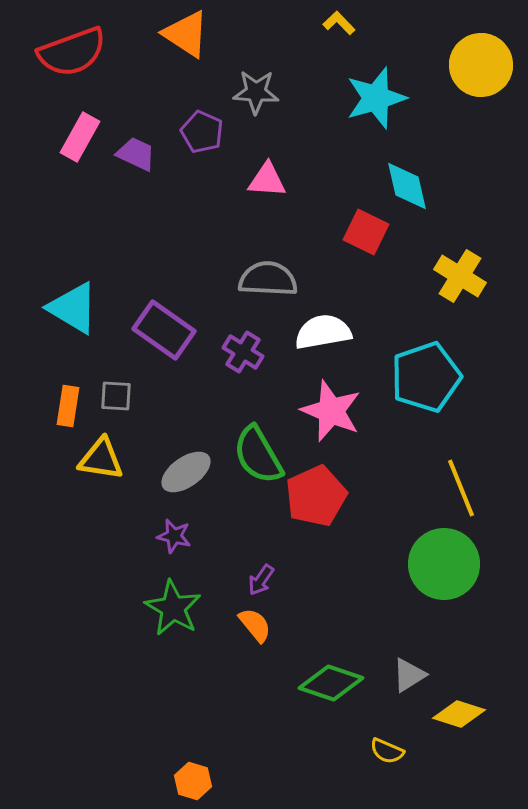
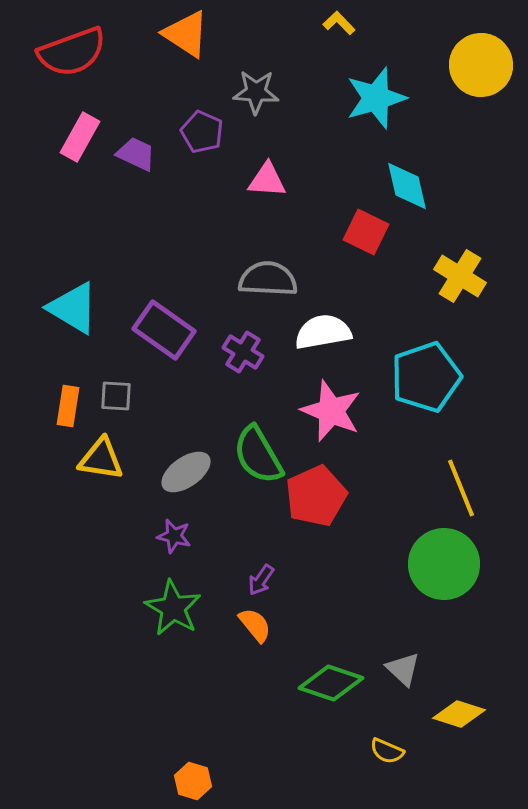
gray triangle: moved 6 px left, 6 px up; rotated 45 degrees counterclockwise
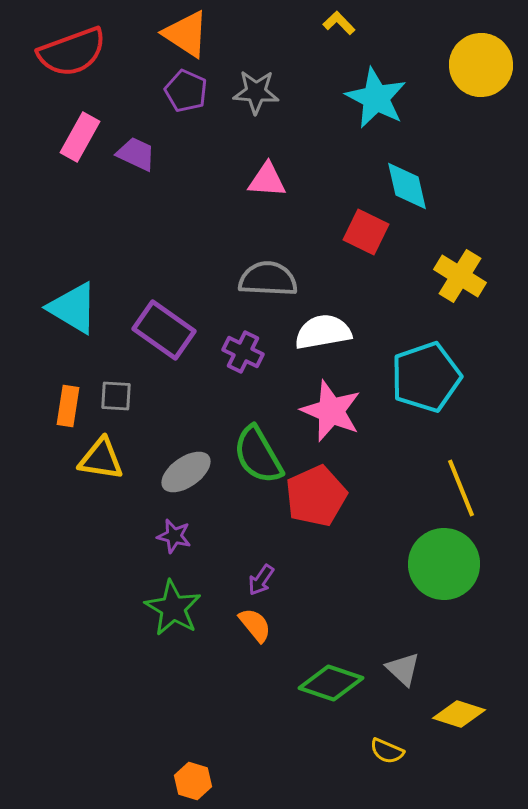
cyan star: rotated 28 degrees counterclockwise
purple pentagon: moved 16 px left, 41 px up
purple cross: rotated 6 degrees counterclockwise
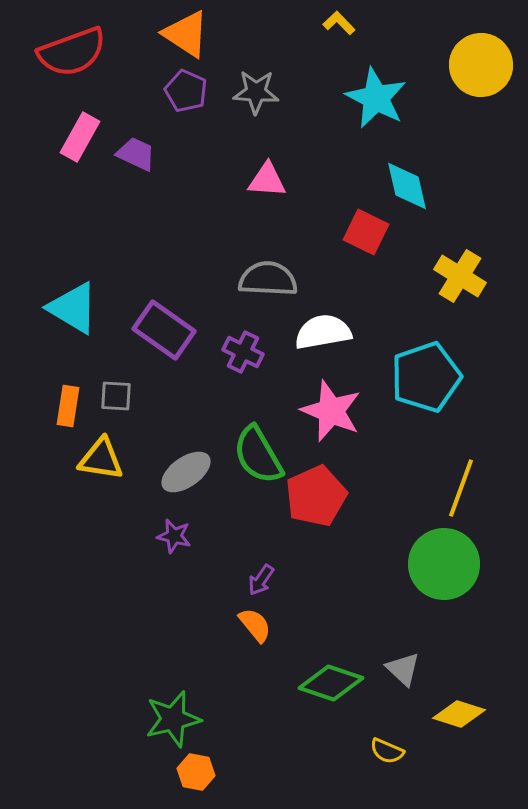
yellow line: rotated 42 degrees clockwise
green star: moved 111 px down; rotated 28 degrees clockwise
orange hexagon: moved 3 px right, 9 px up; rotated 6 degrees counterclockwise
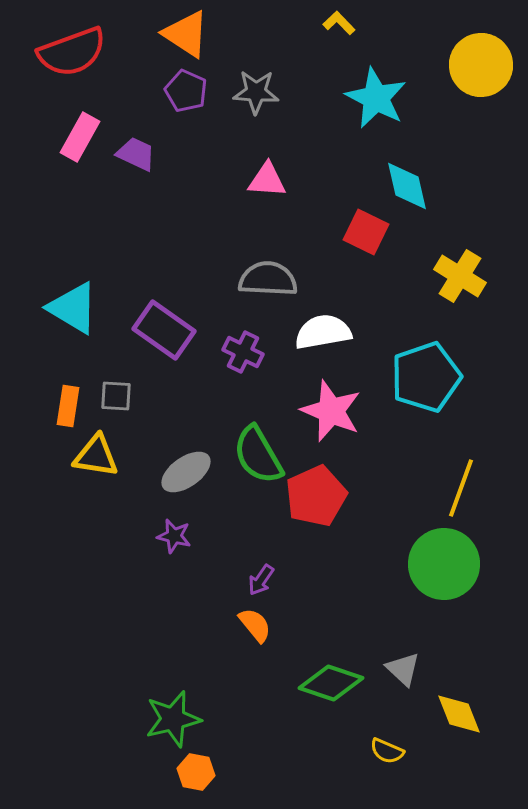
yellow triangle: moved 5 px left, 3 px up
yellow diamond: rotated 51 degrees clockwise
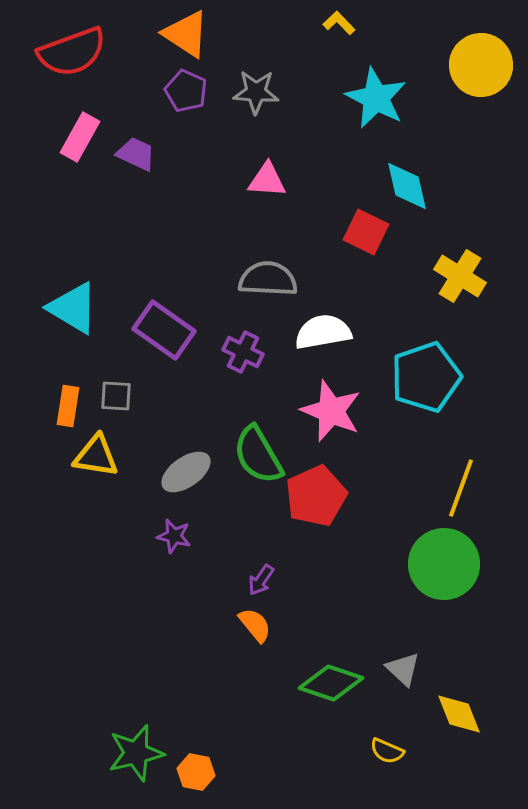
green star: moved 37 px left, 34 px down
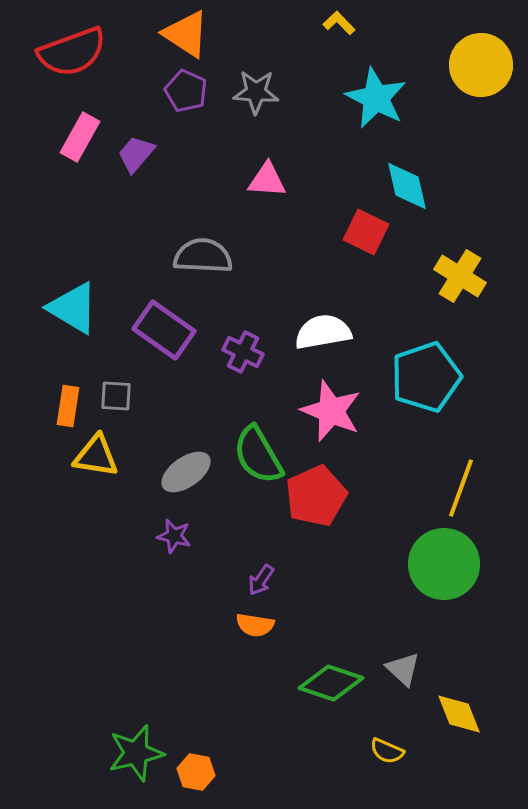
purple trapezoid: rotated 75 degrees counterclockwise
gray semicircle: moved 65 px left, 23 px up
orange semicircle: rotated 138 degrees clockwise
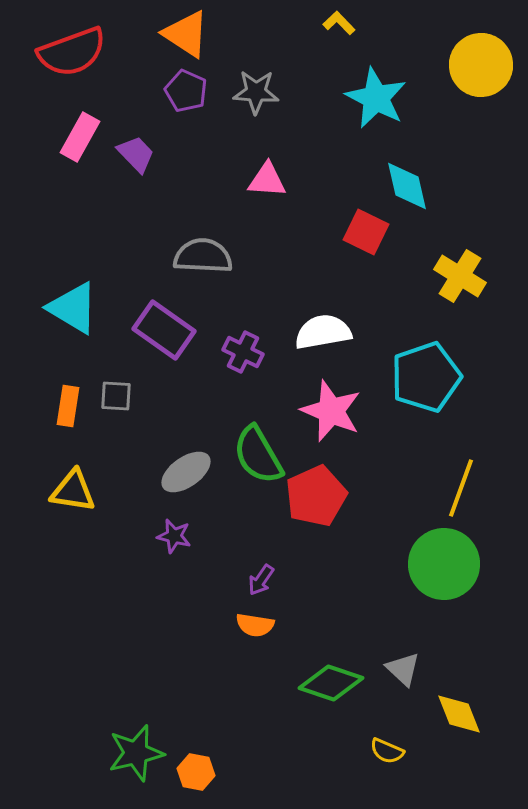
purple trapezoid: rotated 96 degrees clockwise
yellow triangle: moved 23 px left, 35 px down
